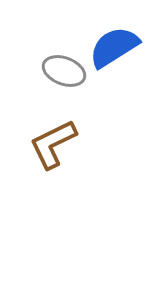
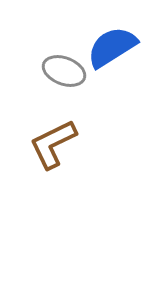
blue semicircle: moved 2 px left
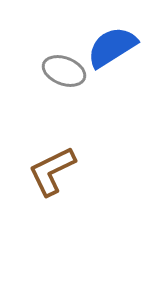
brown L-shape: moved 1 px left, 27 px down
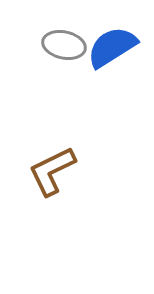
gray ellipse: moved 26 px up; rotated 9 degrees counterclockwise
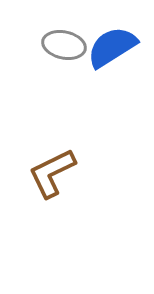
brown L-shape: moved 2 px down
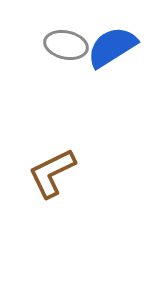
gray ellipse: moved 2 px right
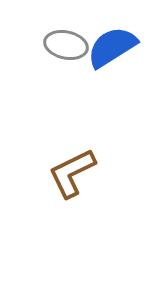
brown L-shape: moved 20 px right
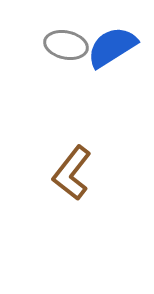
brown L-shape: rotated 26 degrees counterclockwise
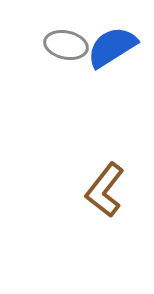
brown L-shape: moved 33 px right, 17 px down
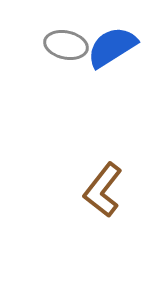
brown L-shape: moved 2 px left
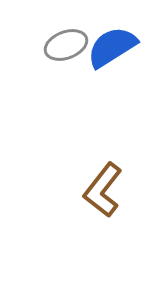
gray ellipse: rotated 33 degrees counterclockwise
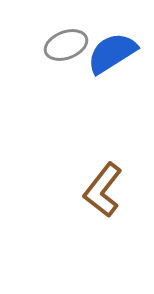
blue semicircle: moved 6 px down
